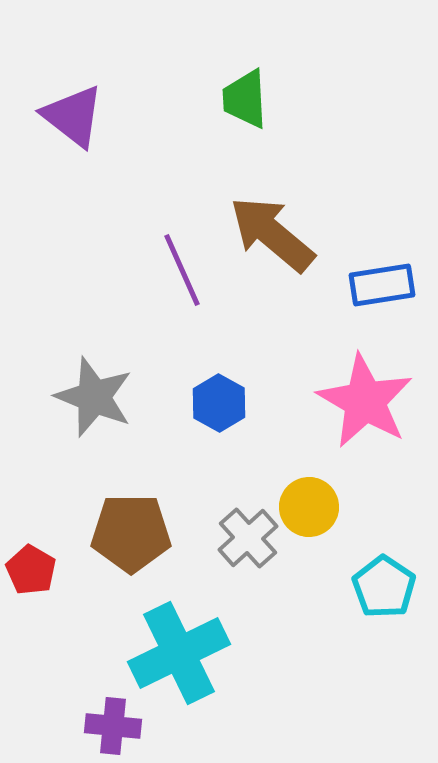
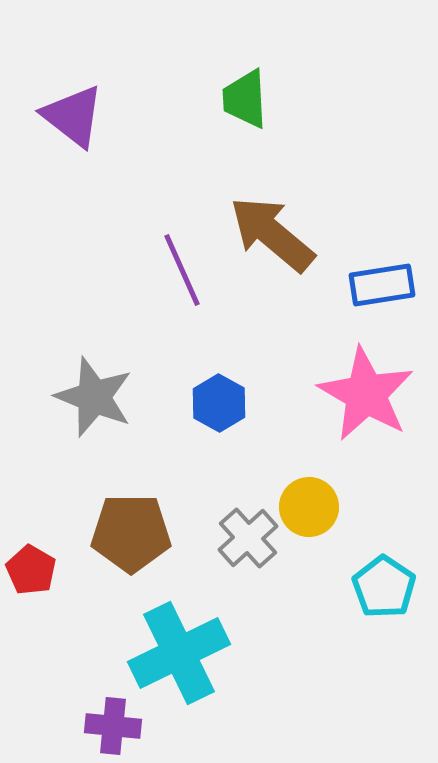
pink star: moved 1 px right, 7 px up
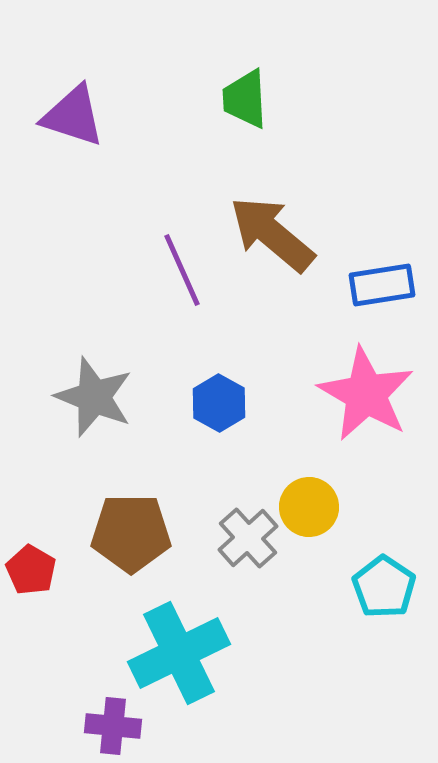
purple triangle: rotated 20 degrees counterclockwise
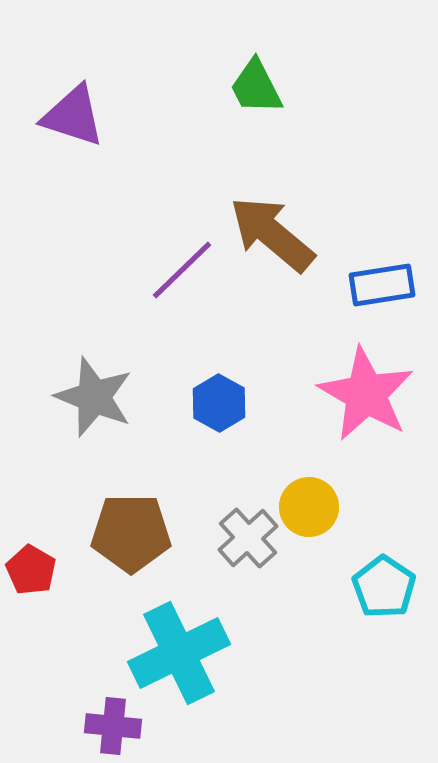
green trapezoid: moved 11 px right, 12 px up; rotated 24 degrees counterclockwise
purple line: rotated 70 degrees clockwise
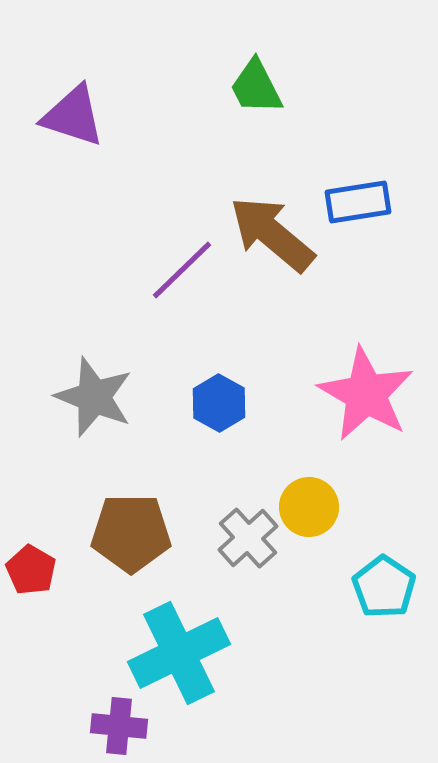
blue rectangle: moved 24 px left, 83 px up
purple cross: moved 6 px right
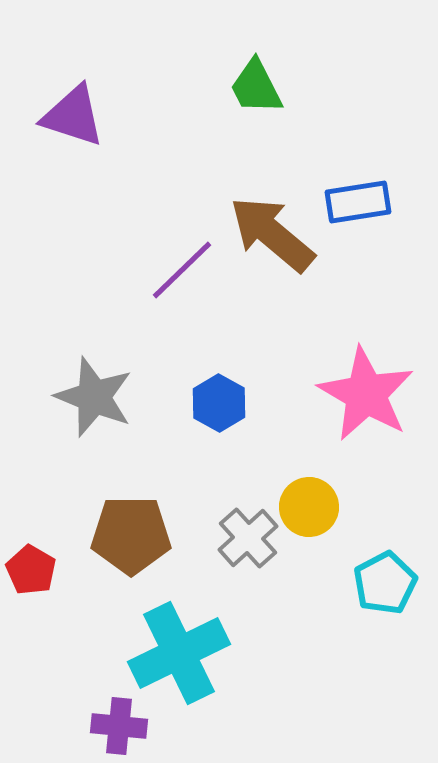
brown pentagon: moved 2 px down
cyan pentagon: moved 1 px right, 4 px up; rotated 10 degrees clockwise
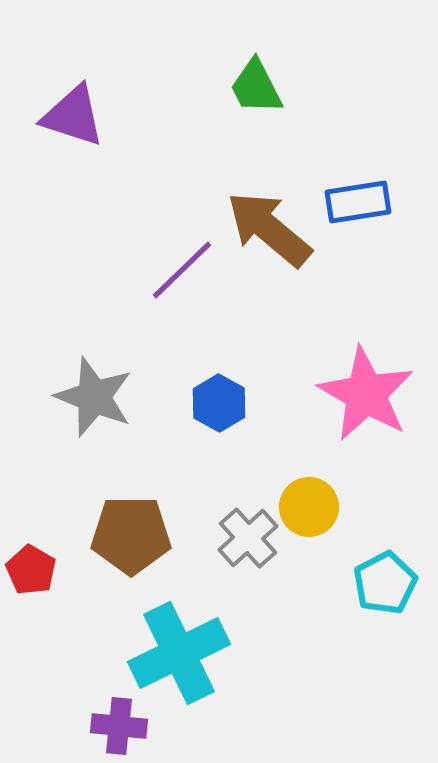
brown arrow: moved 3 px left, 5 px up
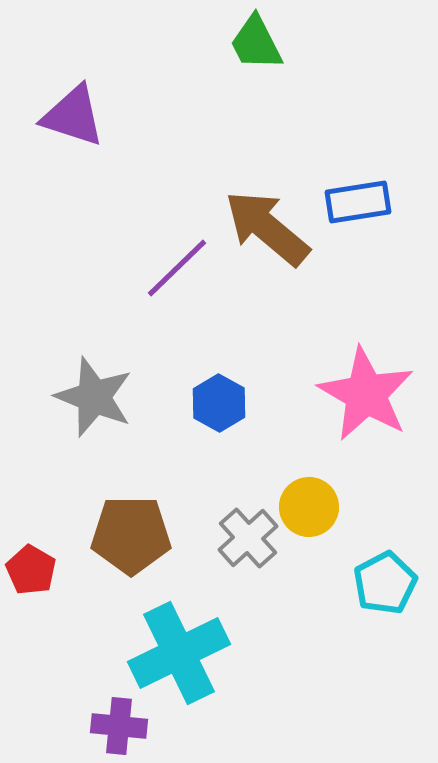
green trapezoid: moved 44 px up
brown arrow: moved 2 px left, 1 px up
purple line: moved 5 px left, 2 px up
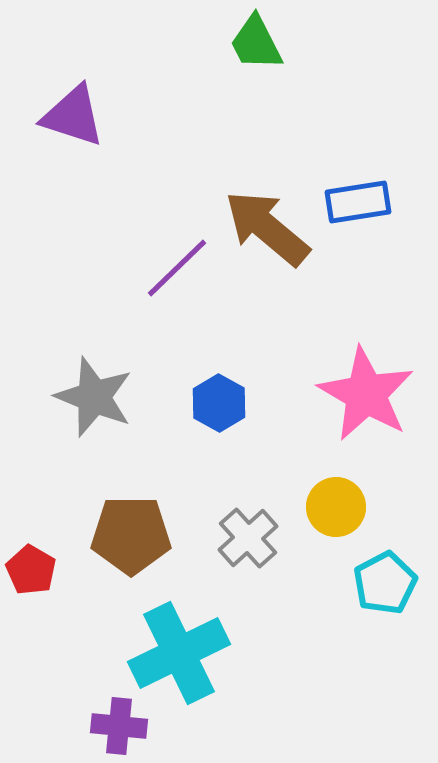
yellow circle: moved 27 px right
